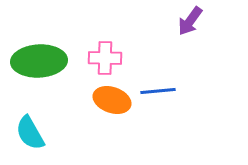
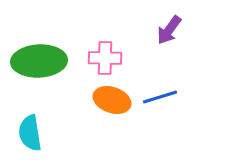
purple arrow: moved 21 px left, 9 px down
blue line: moved 2 px right, 6 px down; rotated 12 degrees counterclockwise
cyan semicircle: rotated 21 degrees clockwise
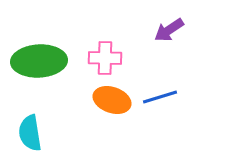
purple arrow: rotated 20 degrees clockwise
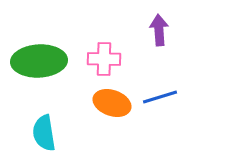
purple arrow: moved 10 px left; rotated 120 degrees clockwise
pink cross: moved 1 px left, 1 px down
orange ellipse: moved 3 px down
cyan semicircle: moved 14 px right
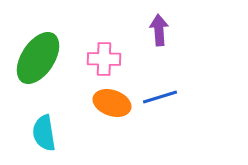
green ellipse: moved 1 px left, 3 px up; rotated 54 degrees counterclockwise
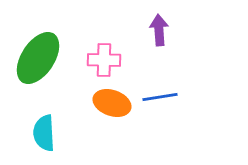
pink cross: moved 1 px down
blue line: rotated 8 degrees clockwise
cyan semicircle: rotated 6 degrees clockwise
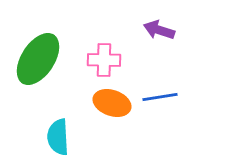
purple arrow: rotated 68 degrees counterclockwise
green ellipse: moved 1 px down
cyan semicircle: moved 14 px right, 4 px down
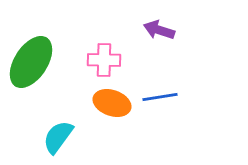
green ellipse: moved 7 px left, 3 px down
cyan semicircle: rotated 39 degrees clockwise
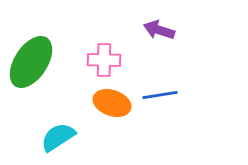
blue line: moved 2 px up
cyan semicircle: rotated 21 degrees clockwise
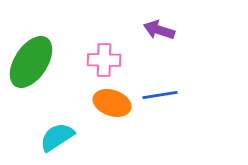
cyan semicircle: moved 1 px left
